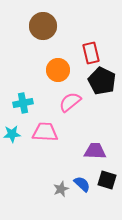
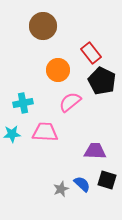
red rectangle: rotated 25 degrees counterclockwise
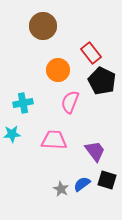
pink semicircle: rotated 30 degrees counterclockwise
pink trapezoid: moved 9 px right, 8 px down
purple trapezoid: rotated 50 degrees clockwise
blue semicircle: rotated 78 degrees counterclockwise
gray star: rotated 21 degrees counterclockwise
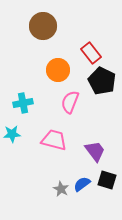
pink trapezoid: rotated 12 degrees clockwise
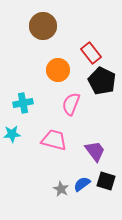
pink semicircle: moved 1 px right, 2 px down
black square: moved 1 px left, 1 px down
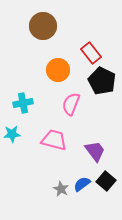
black square: rotated 24 degrees clockwise
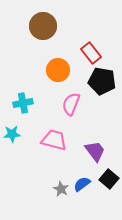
black pentagon: rotated 16 degrees counterclockwise
black square: moved 3 px right, 2 px up
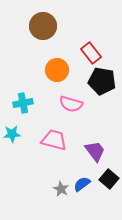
orange circle: moved 1 px left
pink semicircle: rotated 95 degrees counterclockwise
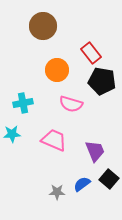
pink trapezoid: rotated 8 degrees clockwise
purple trapezoid: rotated 15 degrees clockwise
gray star: moved 4 px left, 3 px down; rotated 28 degrees counterclockwise
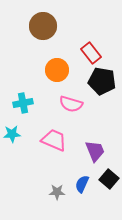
blue semicircle: rotated 30 degrees counterclockwise
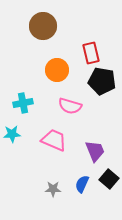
red rectangle: rotated 25 degrees clockwise
pink semicircle: moved 1 px left, 2 px down
gray star: moved 4 px left, 3 px up
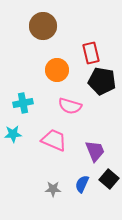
cyan star: moved 1 px right
